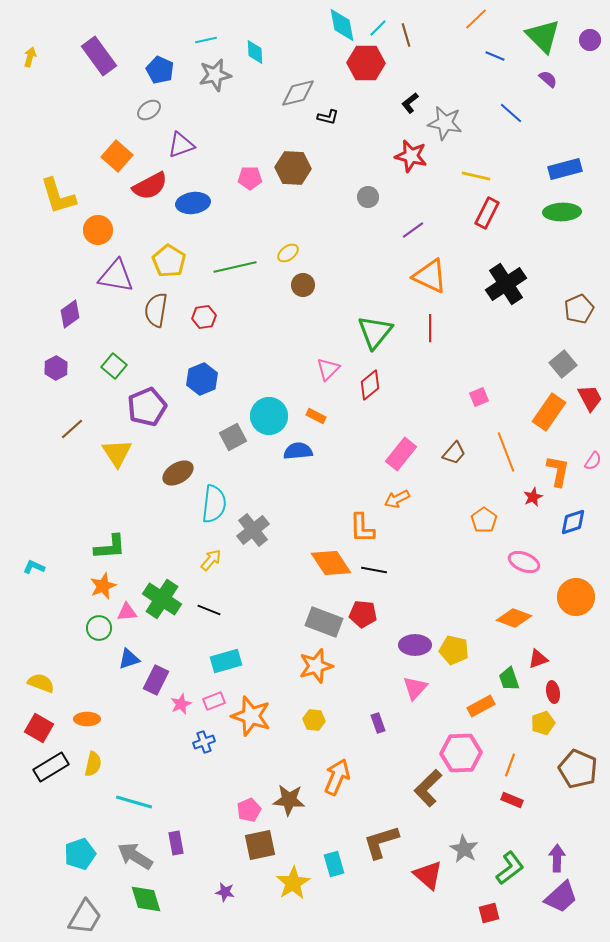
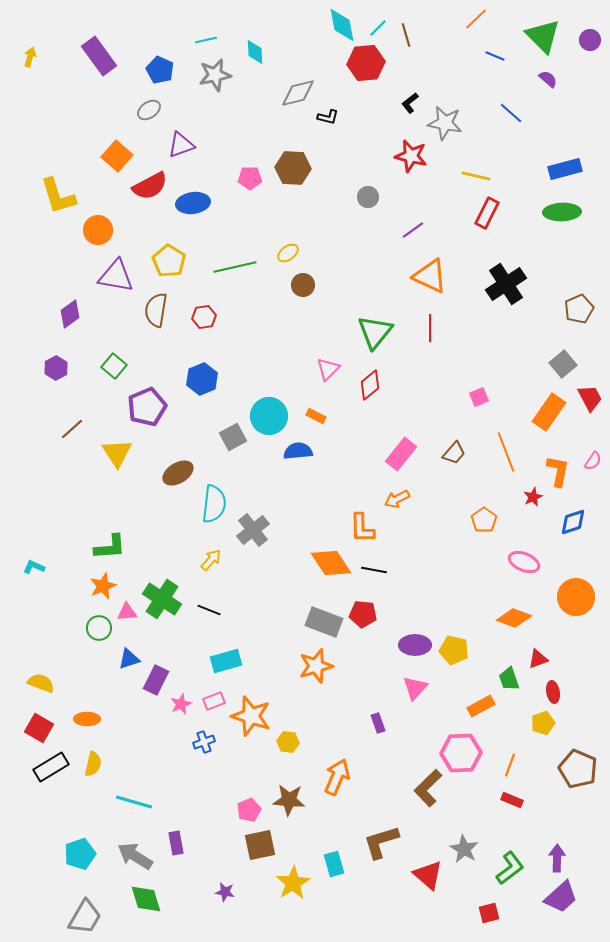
red hexagon at (366, 63): rotated 6 degrees counterclockwise
yellow hexagon at (314, 720): moved 26 px left, 22 px down
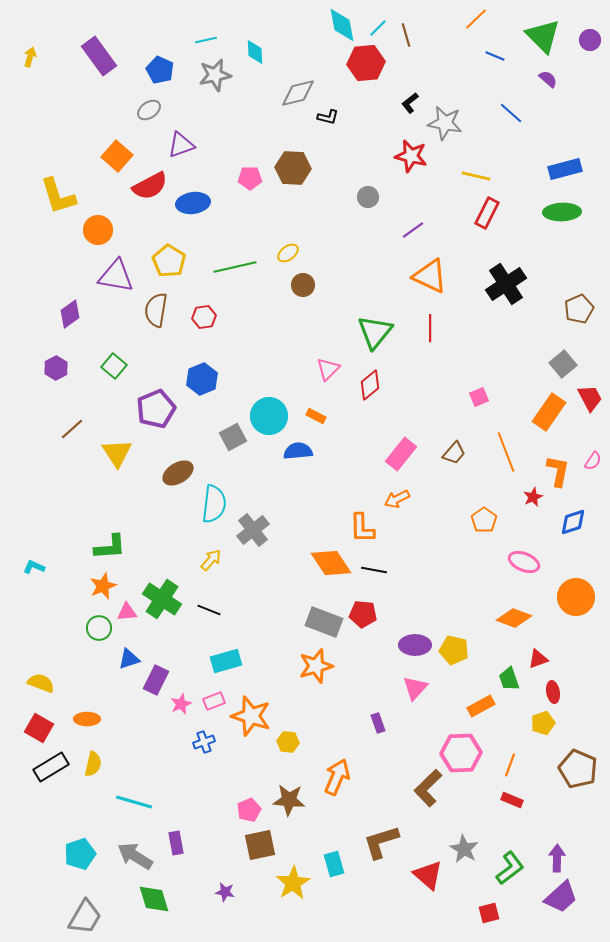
purple pentagon at (147, 407): moved 9 px right, 2 px down
green diamond at (146, 899): moved 8 px right
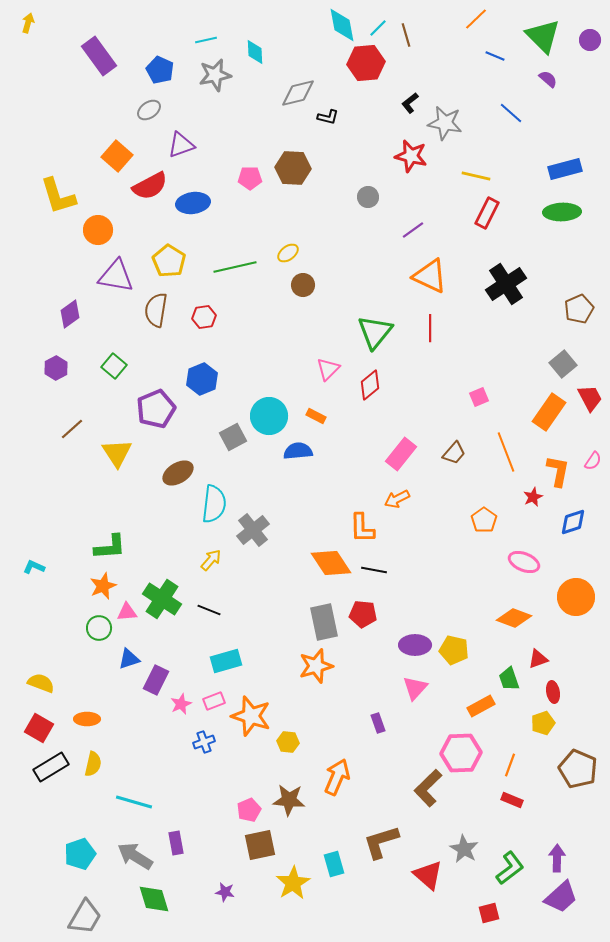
yellow arrow at (30, 57): moved 2 px left, 34 px up
gray rectangle at (324, 622): rotated 57 degrees clockwise
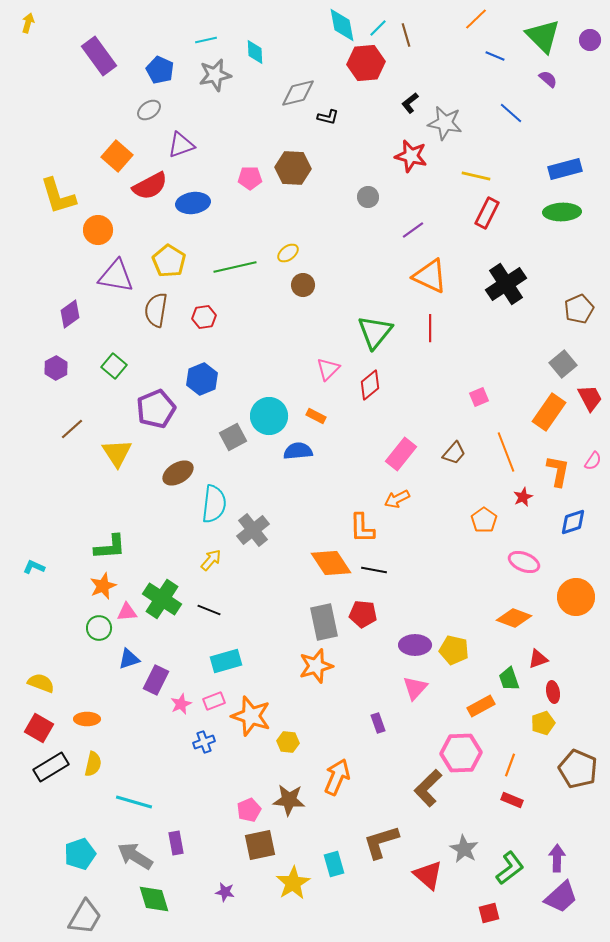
red star at (533, 497): moved 10 px left
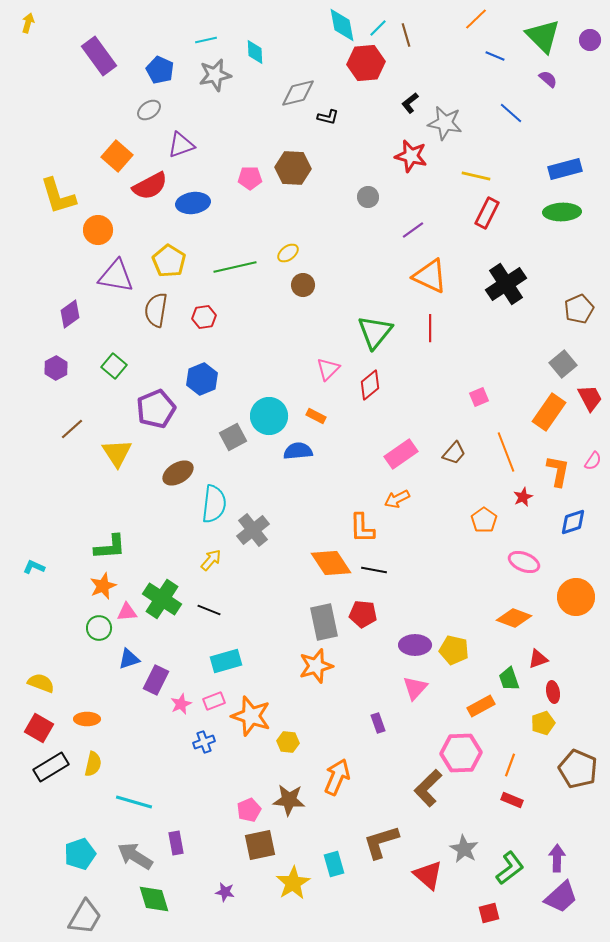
pink rectangle at (401, 454): rotated 16 degrees clockwise
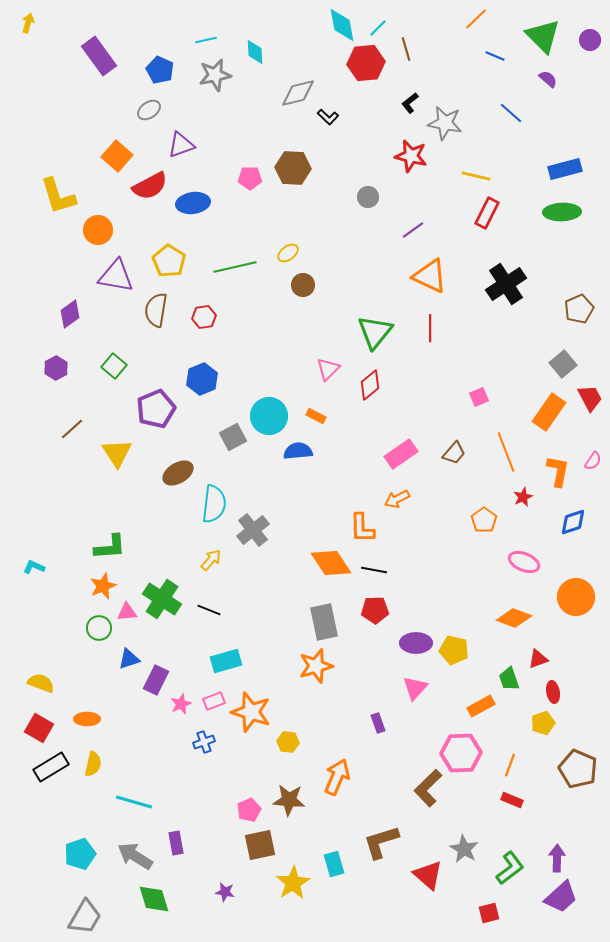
brown line at (406, 35): moved 14 px down
black L-shape at (328, 117): rotated 30 degrees clockwise
red pentagon at (363, 614): moved 12 px right, 4 px up; rotated 8 degrees counterclockwise
purple ellipse at (415, 645): moved 1 px right, 2 px up
orange star at (251, 716): moved 4 px up
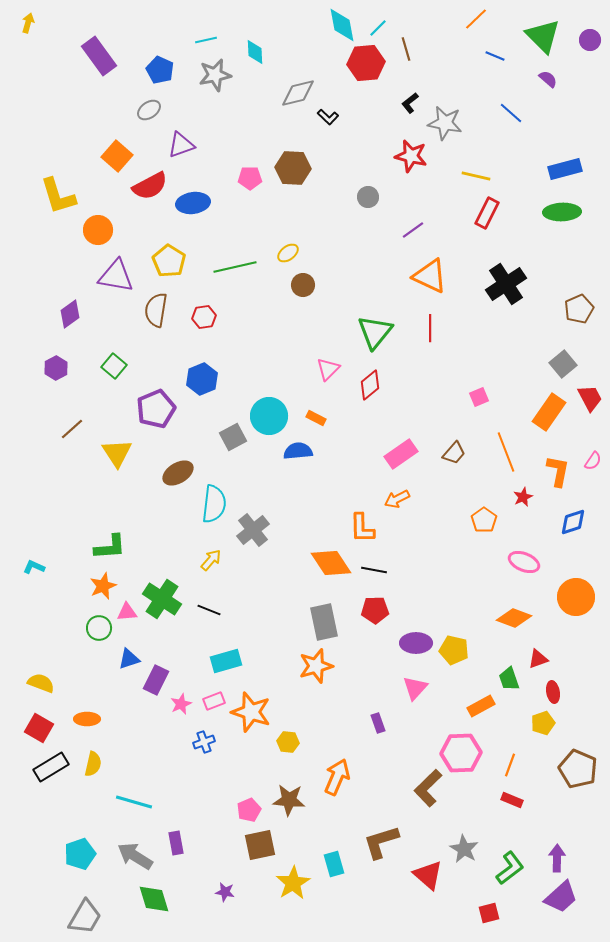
orange rectangle at (316, 416): moved 2 px down
